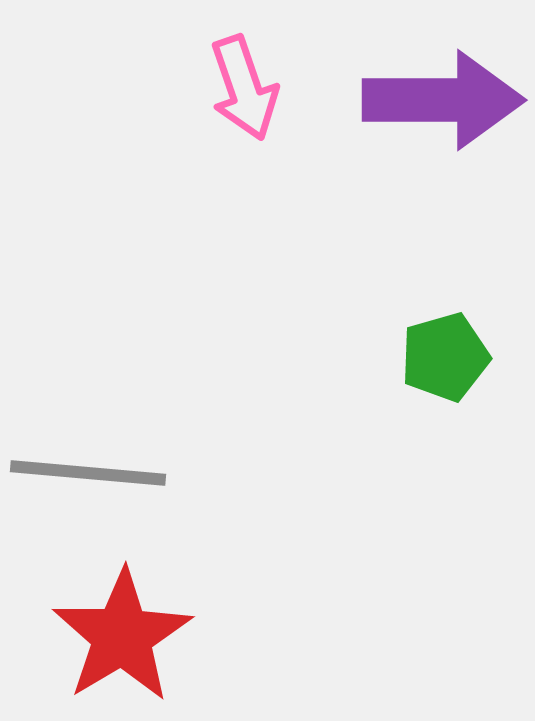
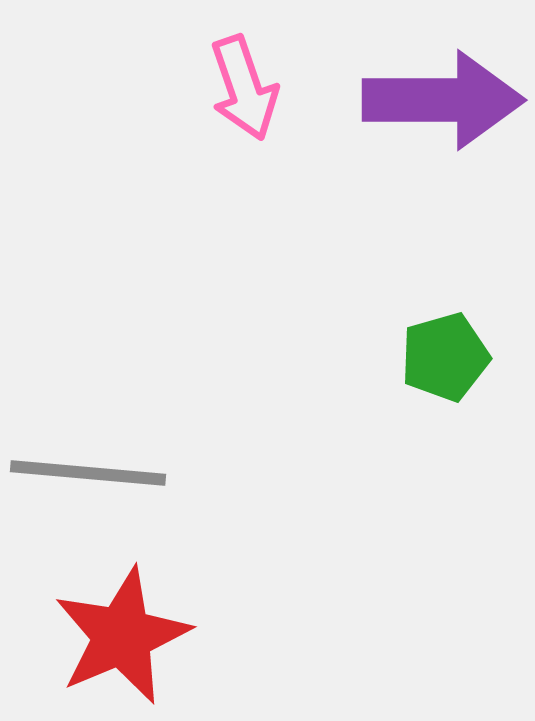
red star: rotated 8 degrees clockwise
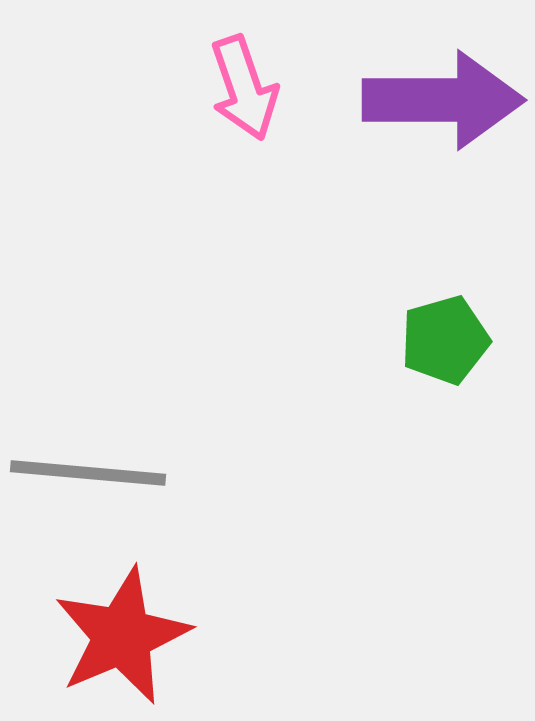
green pentagon: moved 17 px up
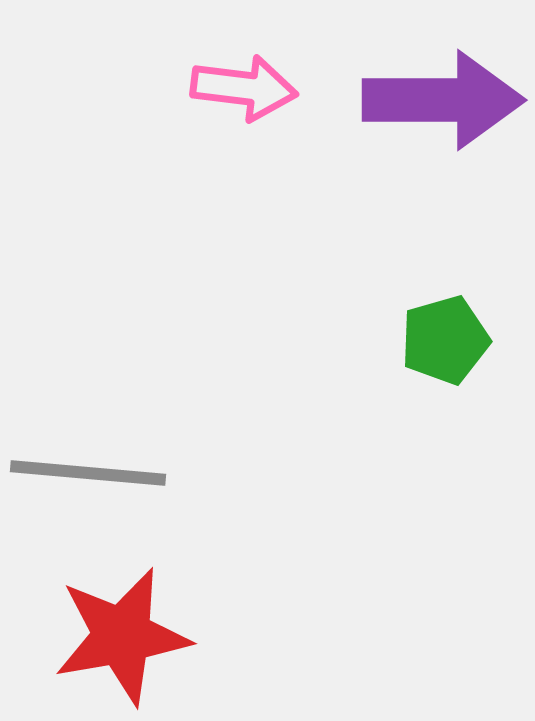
pink arrow: rotated 64 degrees counterclockwise
red star: rotated 13 degrees clockwise
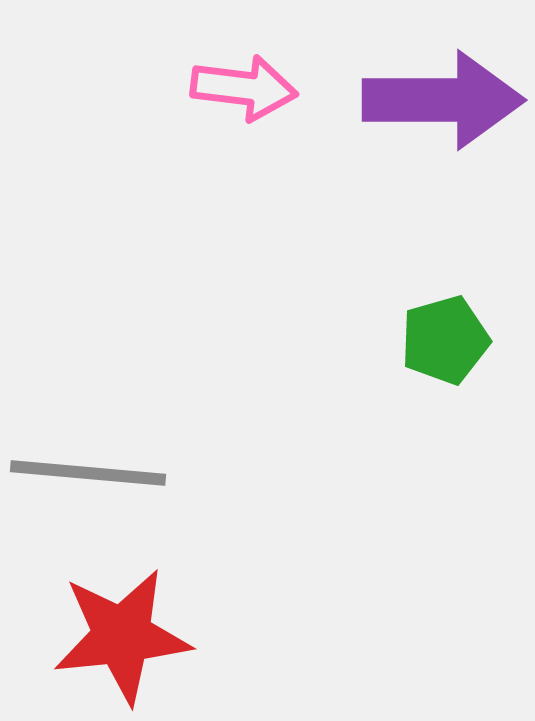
red star: rotated 4 degrees clockwise
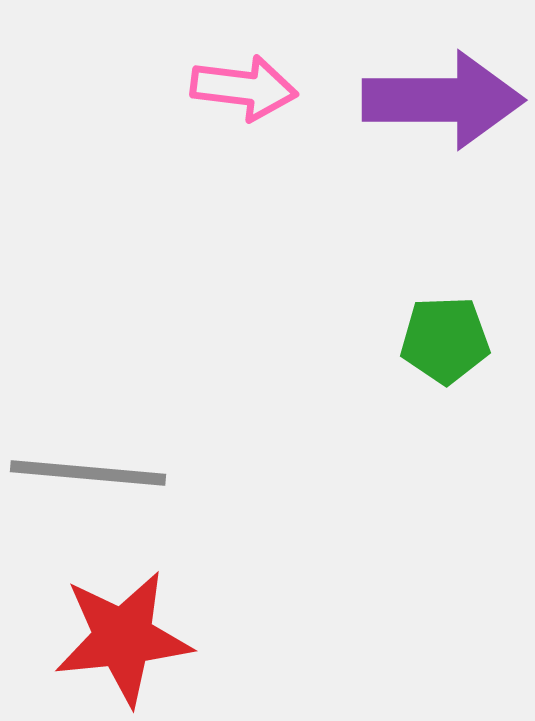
green pentagon: rotated 14 degrees clockwise
red star: moved 1 px right, 2 px down
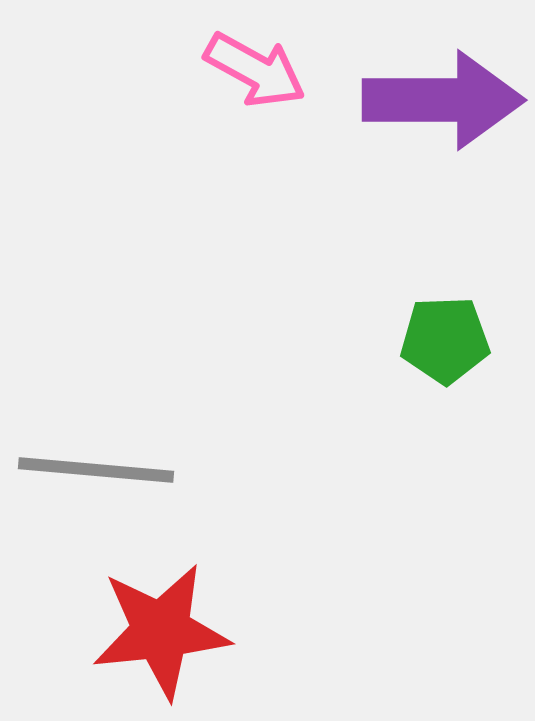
pink arrow: moved 11 px right, 18 px up; rotated 22 degrees clockwise
gray line: moved 8 px right, 3 px up
red star: moved 38 px right, 7 px up
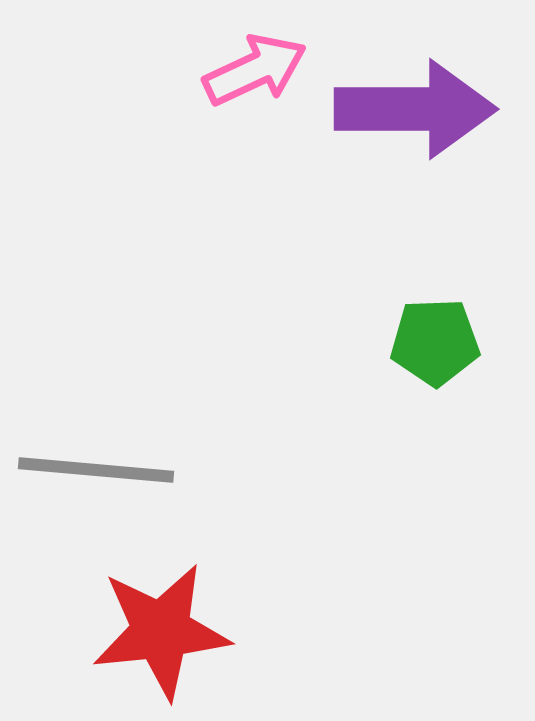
pink arrow: rotated 54 degrees counterclockwise
purple arrow: moved 28 px left, 9 px down
green pentagon: moved 10 px left, 2 px down
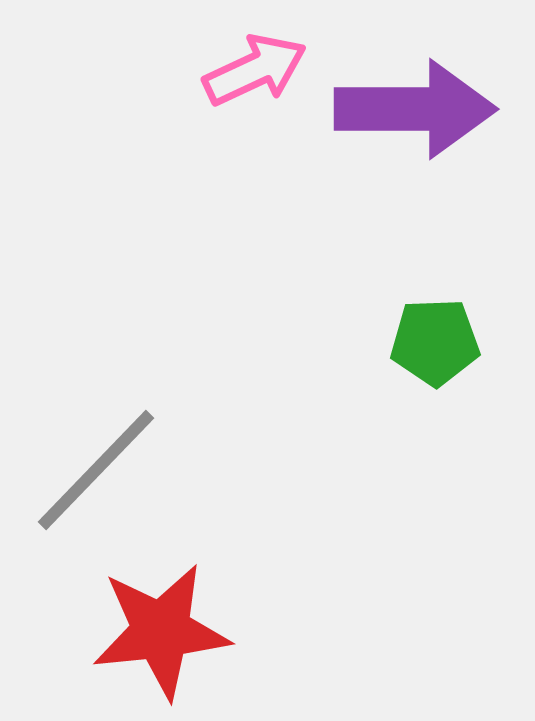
gray line: rotated 51 degrees counterclockwise
